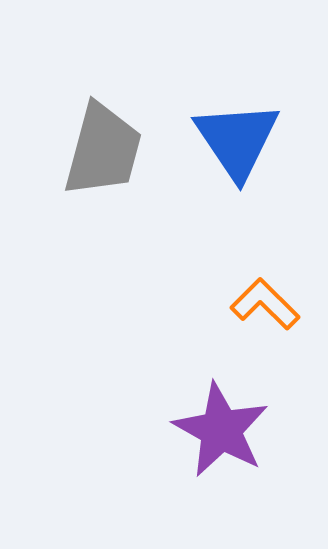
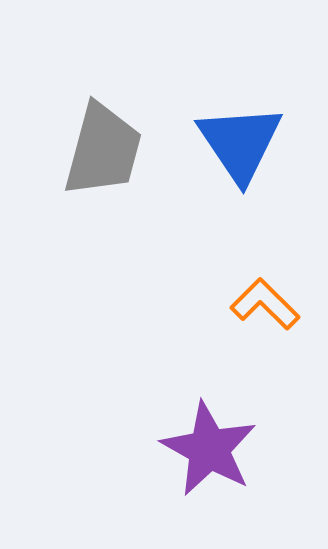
blue triangle: moved 3 px right, 3 px down
purple star: moved 12 px left, 19 px down
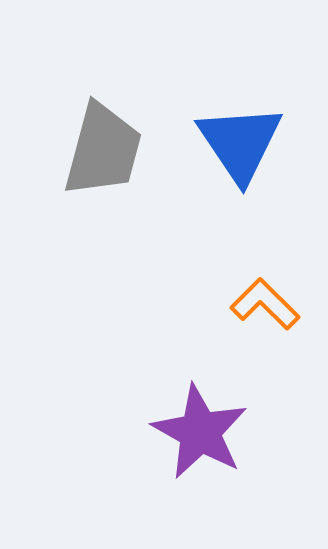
purple star: moved 9 px left, 17 px up
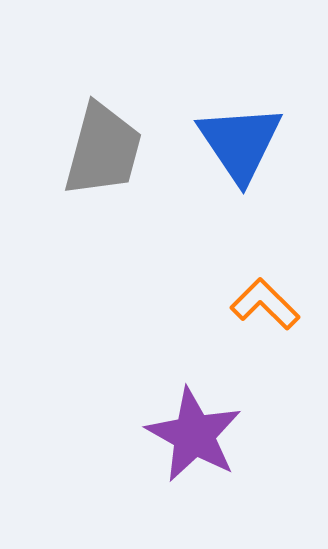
purple star: moved 6 px left, 3 px down
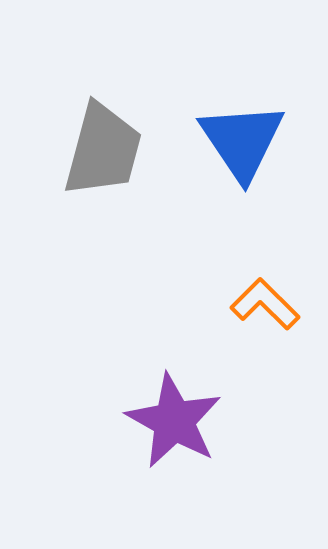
blue triangle: moved 2 px right, 2 px up
purple star: moved 20 px left, 14 px up
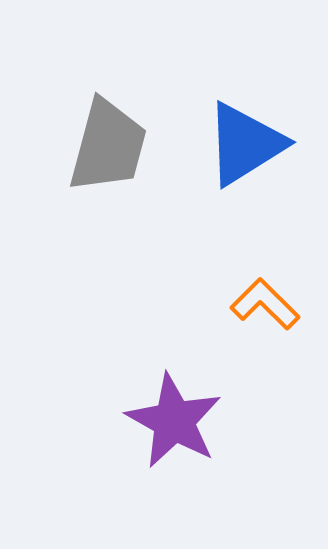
blue triangle: moved 3 px right, 3 px down; rotated 32 degrees clockwise
gray trapezoid: moved 5 px right, 4 px up
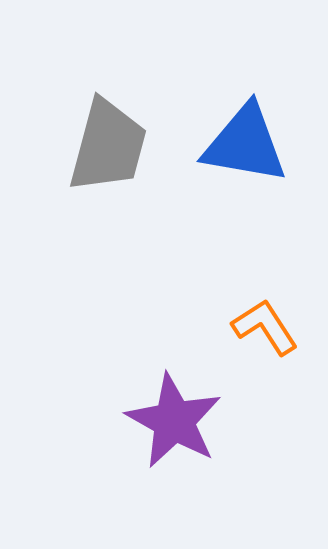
blue triangle: rotated 42 degrees clockwise
orange L-shape: moved 23 px down; rotated 12 degrees clockwise
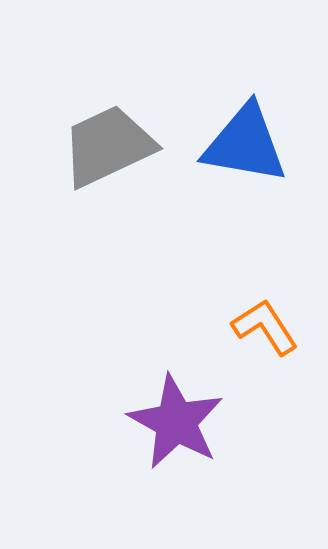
gray trapezoid: rotated 130 degrees counterclockwise
purple star: moved 2 px right, 1 px down
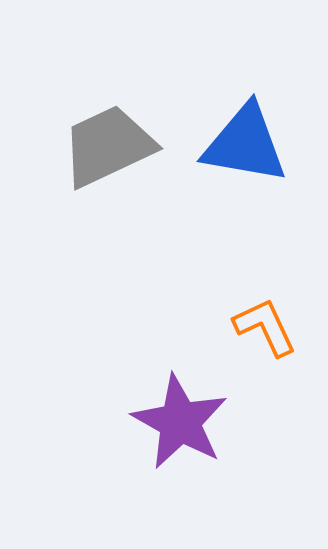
orange L-shape: rotated 8 degrees clockwise
purple star: moved 4 px right
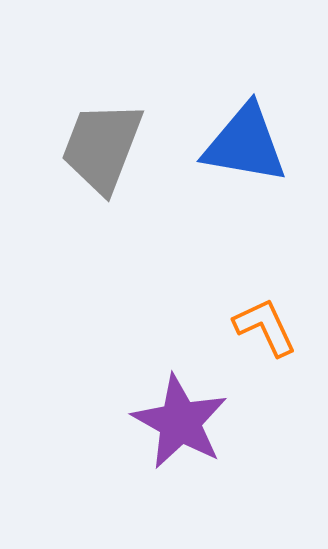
gray trapezoid: moved 6 px left, 1 px down; rotated 44 degrees counterclockwise
